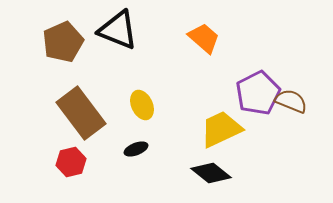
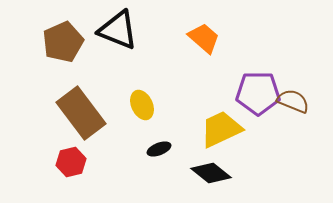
purple pentagon: rotated 27 degrees clockwise
brown semicircle: moved 2 px right
black ellipse: moved 23 px right
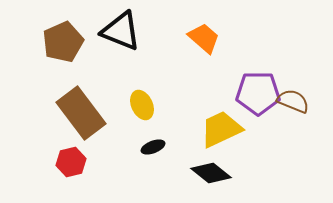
black triangle: moved 3 px right, 1 px down
black ellipse: moved 6 px left, 2 px up
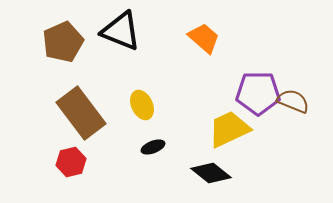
yellow trapezoid: moved 8 px right
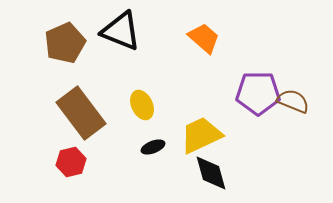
brown pentagon: moved 2 px right, 1 px down
yellow trapezoid: moved 28 px left, 6 px down
black diamond: rotated 36 degrees clockwise
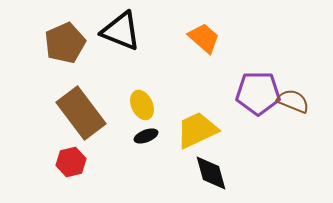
yellow trapezoid: moved 4 px left, 5 px up
black ellipse: moved 7 px left, 11 px up
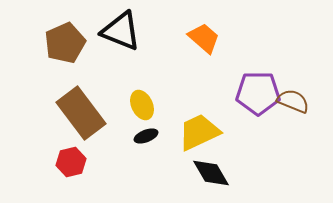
yellow trapezoid: moved 2 px right, 2 px down
black diamond: rotated 15 degrees counterclockwise
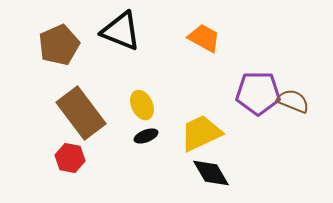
orange trapezoid: rotated 12 degrees counterclockwise
brown pentagon: moved 6 px left, 2 px down
yellow trapezoid: moved 2 px right, 1 px down
red hexagon: moved 1 px left, 4 px up; rotated 24 degrees clockwise
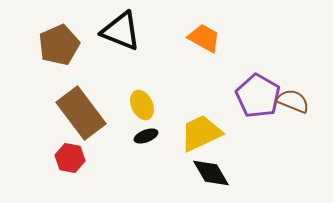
purple pentagon: moved 3 px down; rotated 30 degrees clockwise
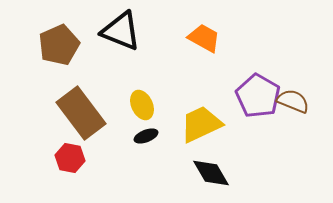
yellow trapezoid: moved 9 px up
